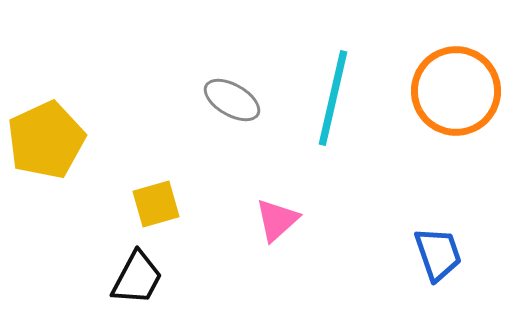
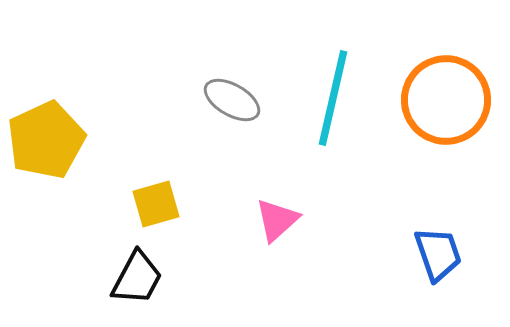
orange circle: moved 10 px left, 9 px down
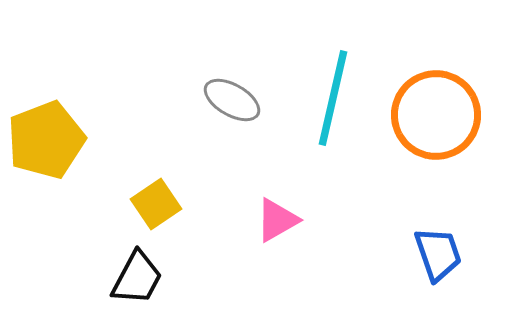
orange circle: moved 10 px left, 15 px down
yellow pentagon: rotated 4 degrees clockwise
yellow square: rotated 18 degrees counterclockwise
pink triangle: rotated 12 degrees clockwise
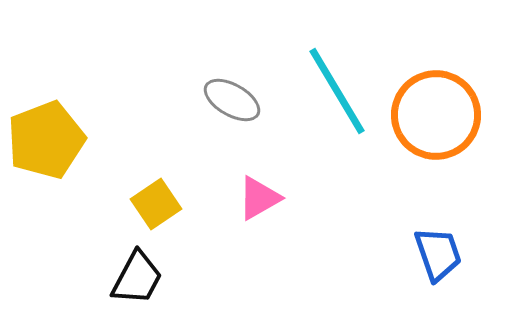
cyan line: moved 4 px right, 7 px up; rotated 44 degrees counterclockwise
pink triangle: moved 18 px left, 22 px up
